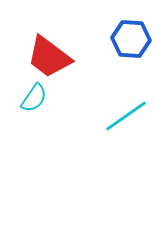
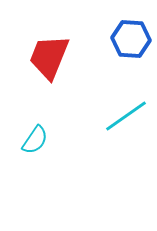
red trapezoid: rotated 75 degrees clockwise
cyan semicircle: moved 1 px right, 42 px down
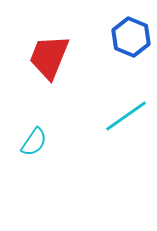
blue hexagon: moved 2 px up; rotated 18 degrees clockwise
cyan semicircle: moved 1 px left, 2 px down
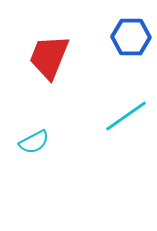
blue hexagon: rotated 21 degrees counterclockwise
cyan semicircle: rotated 28 degrees clockwise
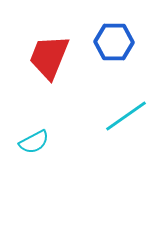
blue hexagon: moved 17 px left, 5 px down
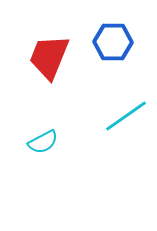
blue hexagon: moved 1 px left
cyan semicircle: moved 9 px right
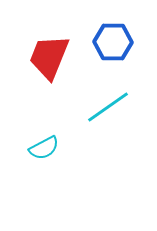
cyan line: moved 18 px left, 9 px up
cyan semicircle: moved 1 px right, 6 px down
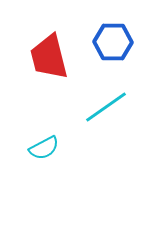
red trapezoid: rotated 36 degrees counterclockwise
cyan line: moved 2 px left
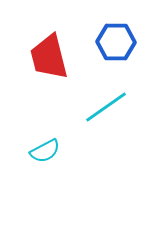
blue hexagon: moved 3 px right
cyan semicircle: moved 1 px right, 3 px down
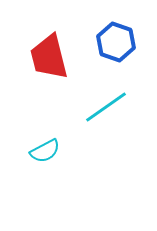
blue hexagon: rotated 18 degrees clockwise
